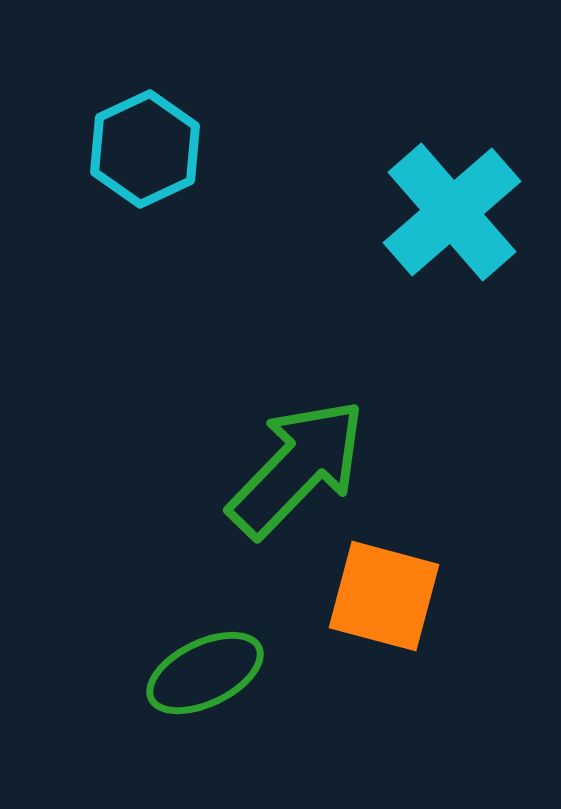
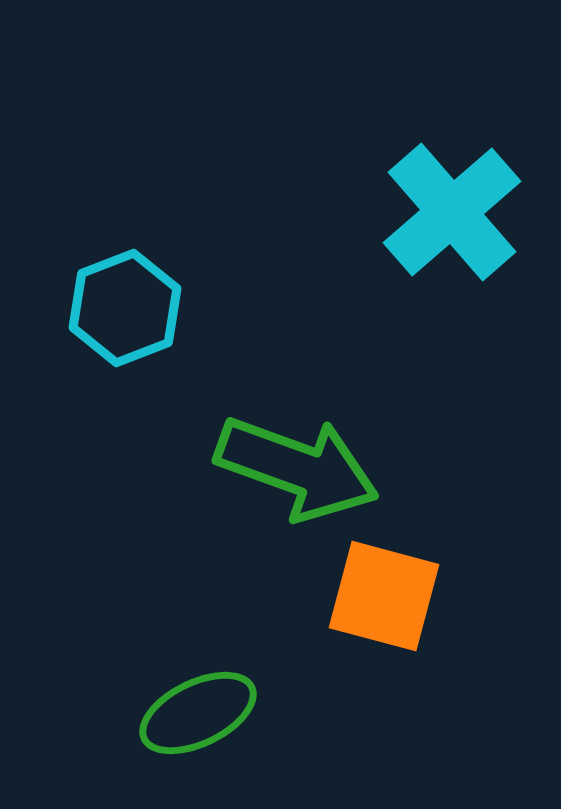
cyan hexagon: moved 20 px left, 159 px down; rotated 4 degrees clockwise
green arrow: rotated 66 degrees clockwise
green ellipse: moved 7 px left, 40 px down
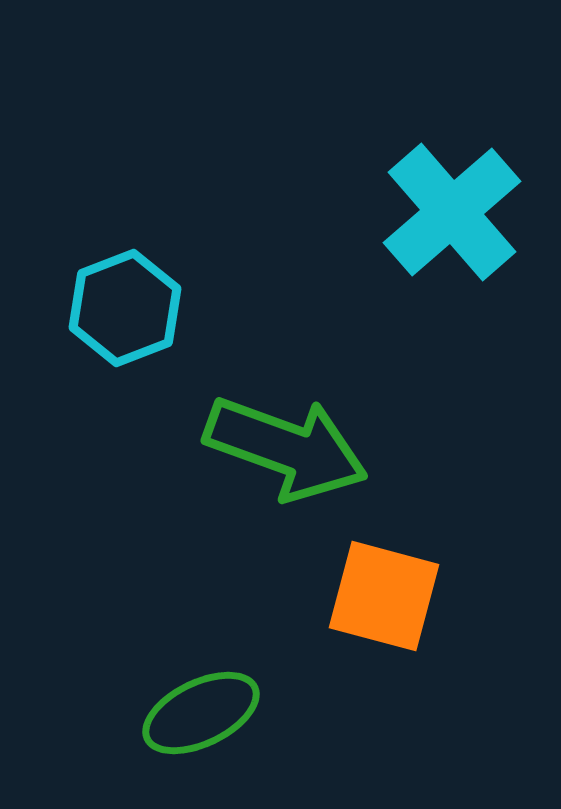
green arrow: moved 11 px left, 20 px up
green ellipse: moved 3 px right
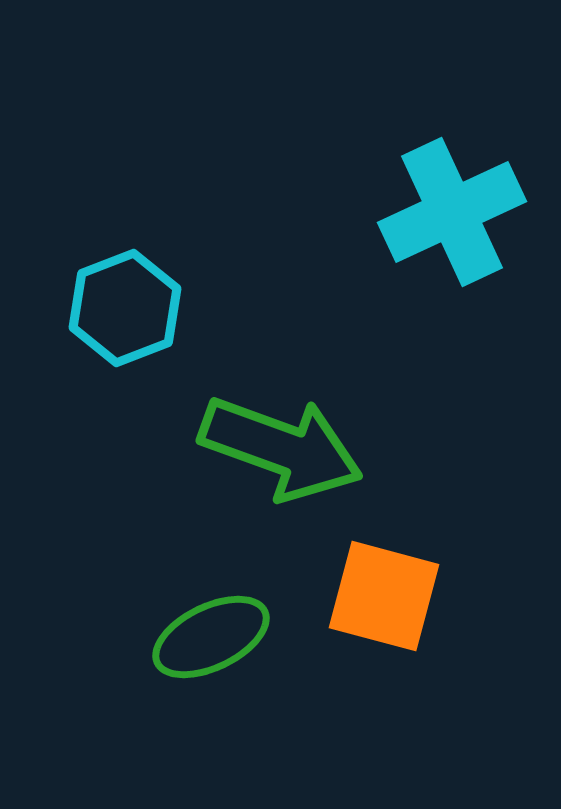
cyan cross: rotated 16 degrees clockwise
green arrow: moved 5 px left
green ellipse: moved 10 px right, 76 px up
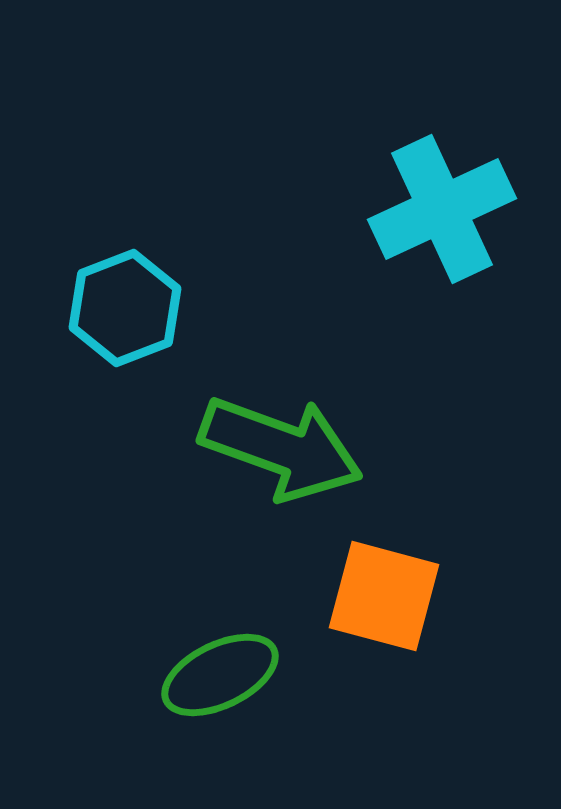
cyan cross: moved 10 px left, 3 px up
green ellipse: moved 9 px right, 38 px down
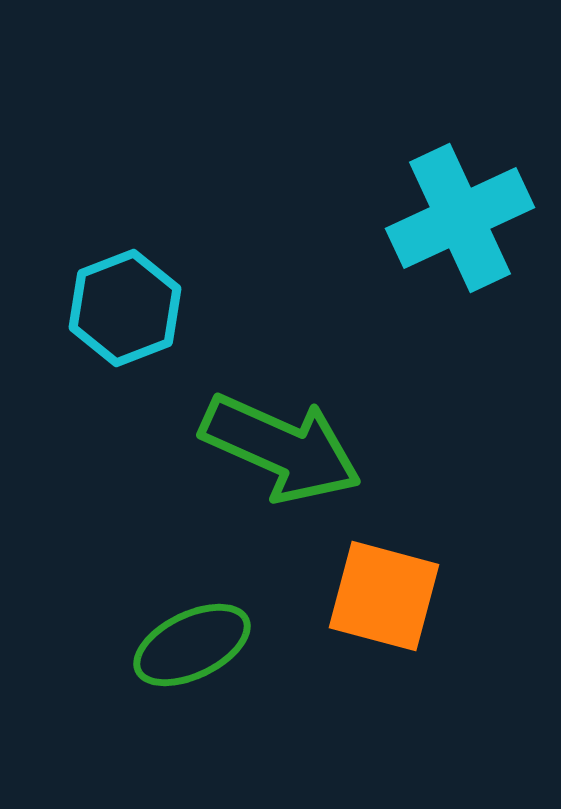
cyan cross: moved 18 px right, 9 px down
green arrow: rotated 4 degrees clockwise
green ellipse: moved 28 px left, 30 px up
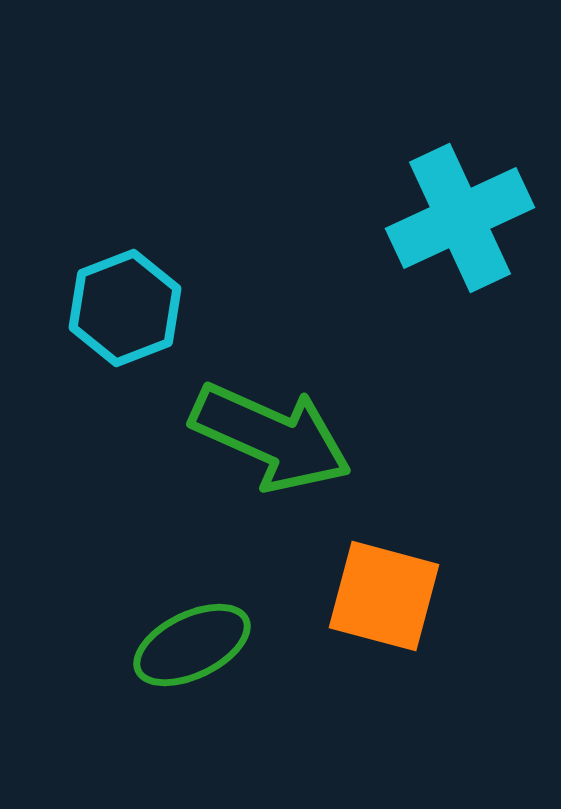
green arrow: moved 10 px left, 11 px up
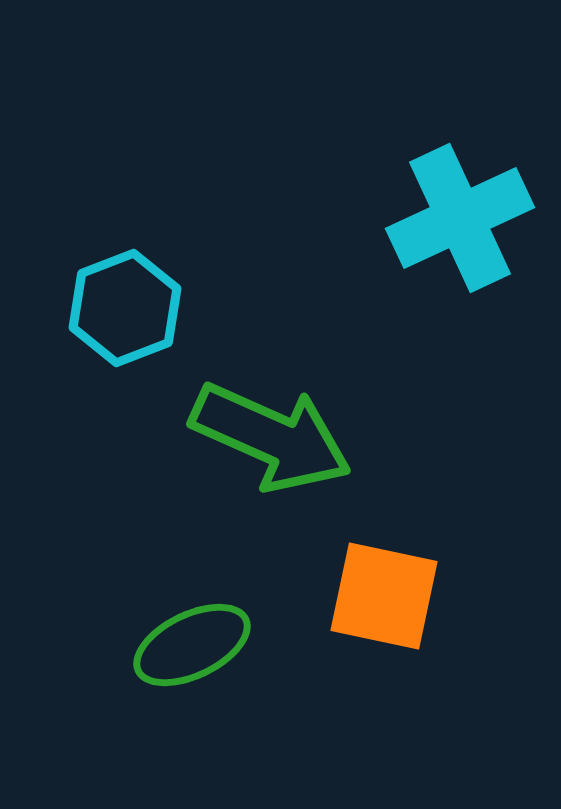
orange square: rotated 3 degrees counterclockwise
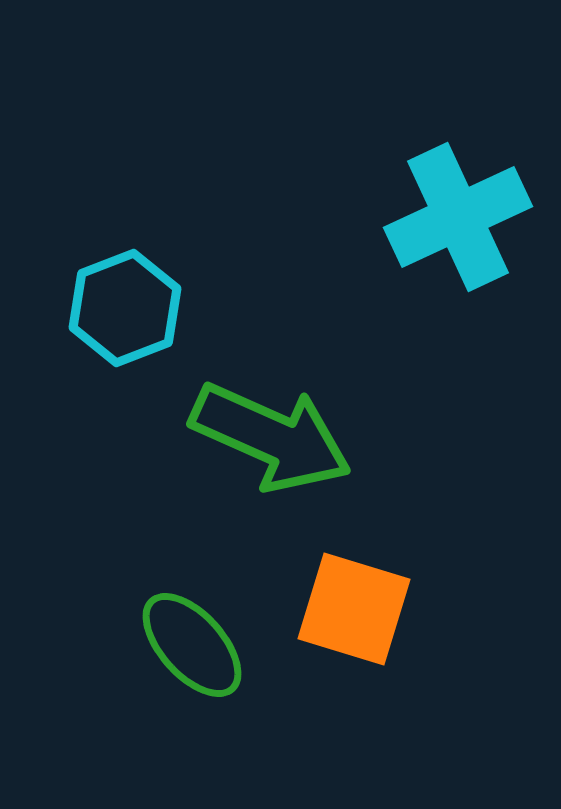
cyan cross: moved 2 px left, 1 px up
orange square: moved 30 px left, 13 px down; rotated 5 degrees clockwise
green ellipse: rotated 74 degrees clockwise
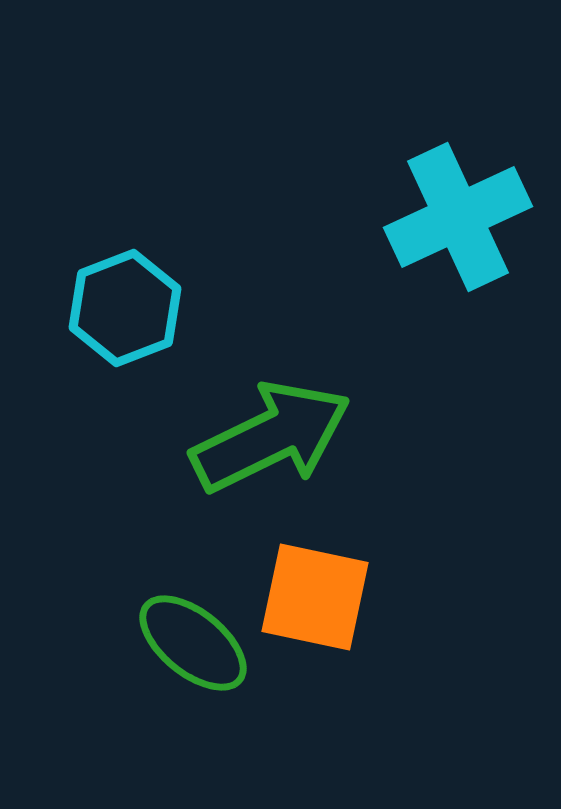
green arrow: rotated 50 degrees counterclockwise
orange square: moved 39 px left, 12 px up; rotated 5 degrees counterclockwise
green ellipse: moved 1 px right, 2 px up; rotated 9 degrees counterclockwise
